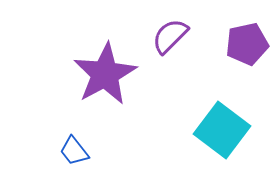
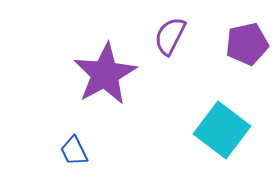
purple semicircle: rotated 18 degrees counterclockwise
blue trapezoid: rotated 12 degrees clockwise
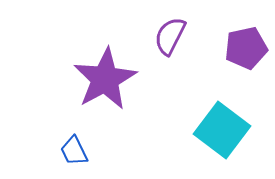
purple pentagon: moved 1 px left, 4 px down
purple star: moved 5 px down
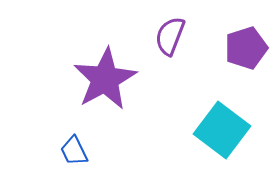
purple semicircle: rotated 6 degrees counterclockwise
purple pentagon: rotated 6 degrees counterclockwise
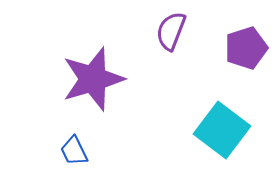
purple semicircle: moved 1 px right, 5 px up
purple star: moved 12 px left; rotated 12 degrees clockwise
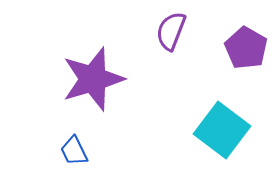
purple pentagon: rotated 24 degrees counterclockwise
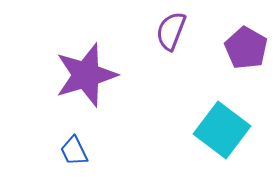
purple star: moved 7 px left, 4 px up
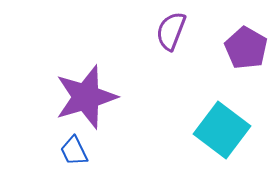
purple star: moved 22 px down
